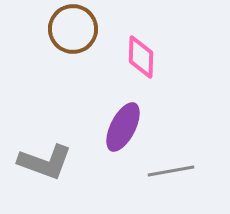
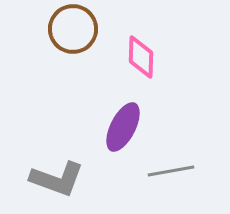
gray L-shape: moved 12 px right, 17 px down
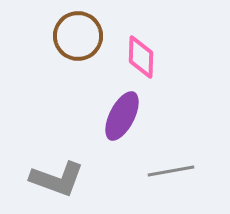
brown circle: moved 5 px right, 7 px down
purple ellipse: moved 1 px left, 11 px up
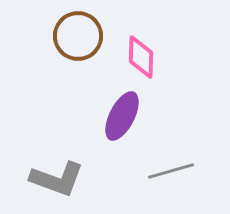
gray line: rotated 6 degrees counterclockwise
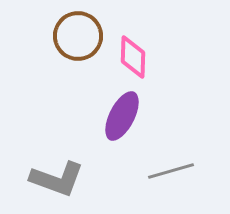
pink diamond: moved 8 px left
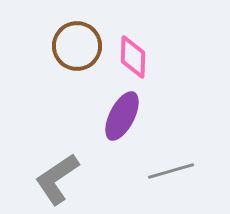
brown circle: moved 1 px left, 10 px down
gray L-shape: rotated 126 degrees clockwise
